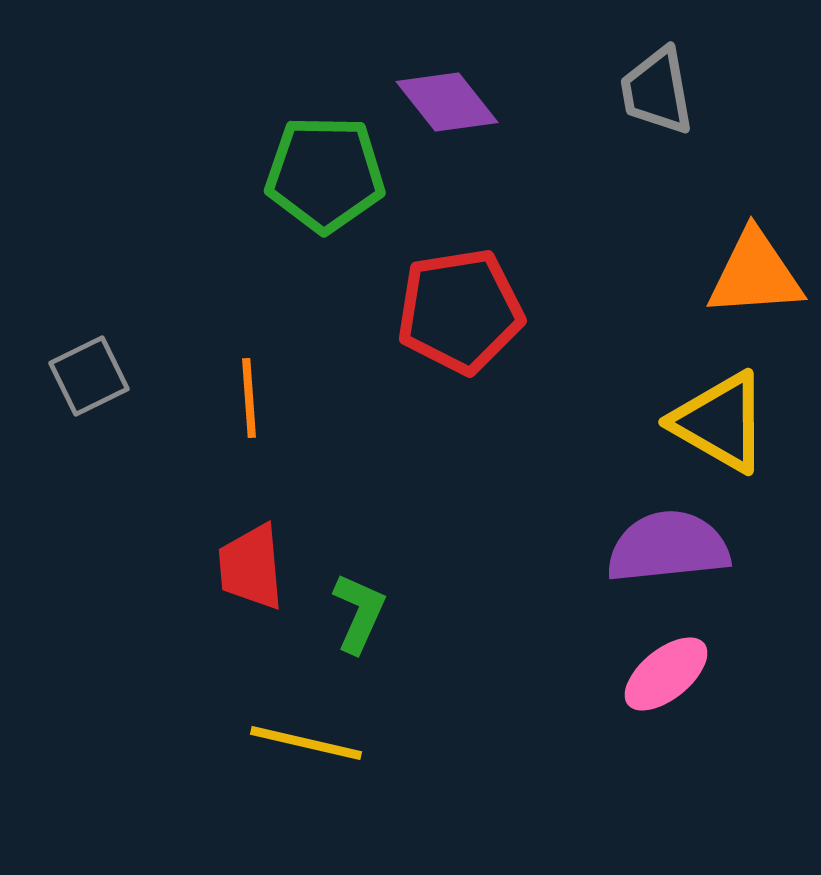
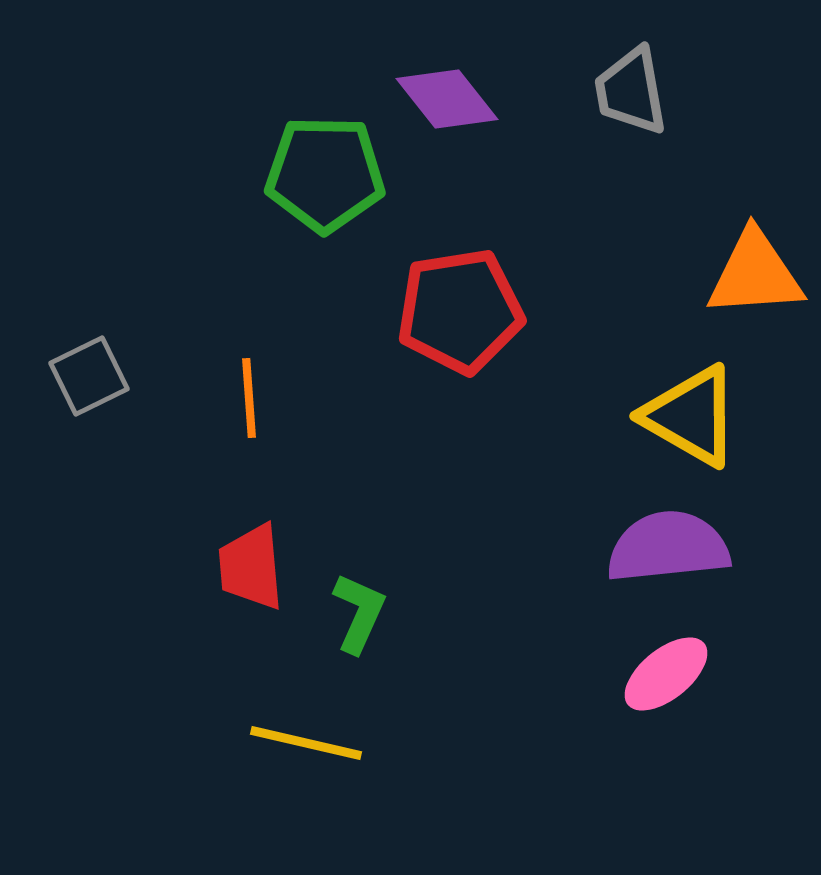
gray trapezoid: moved 26 px left
purple diamond: moved 3 px up
yellow triangle: moved 29 px left, 6 px up
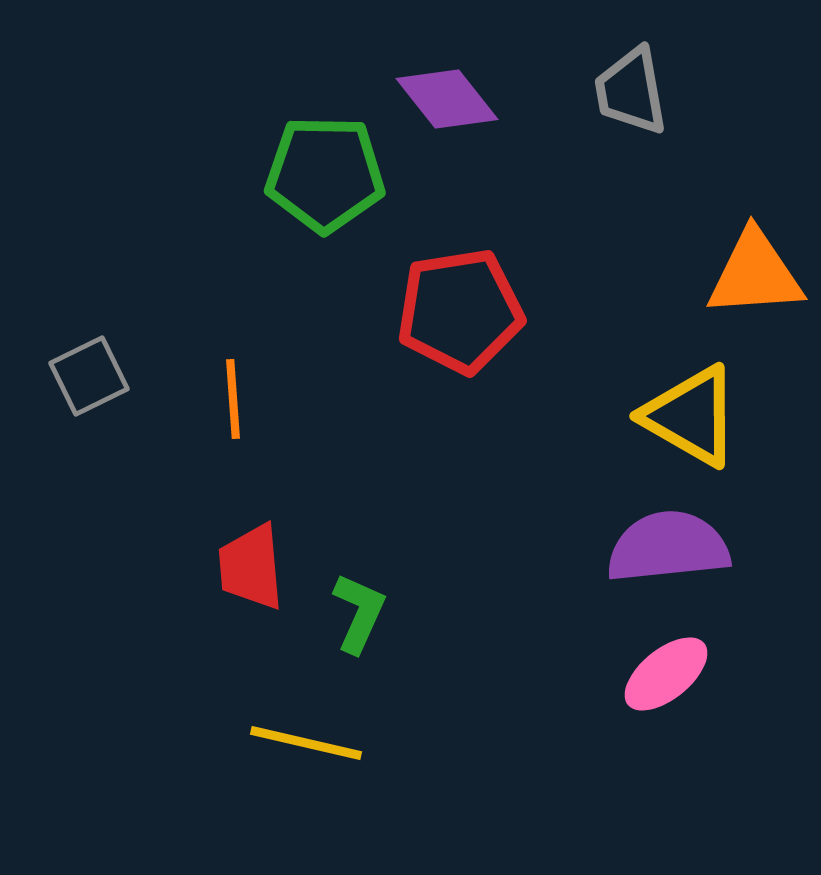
orange line: moved 16 px left, 1 px down
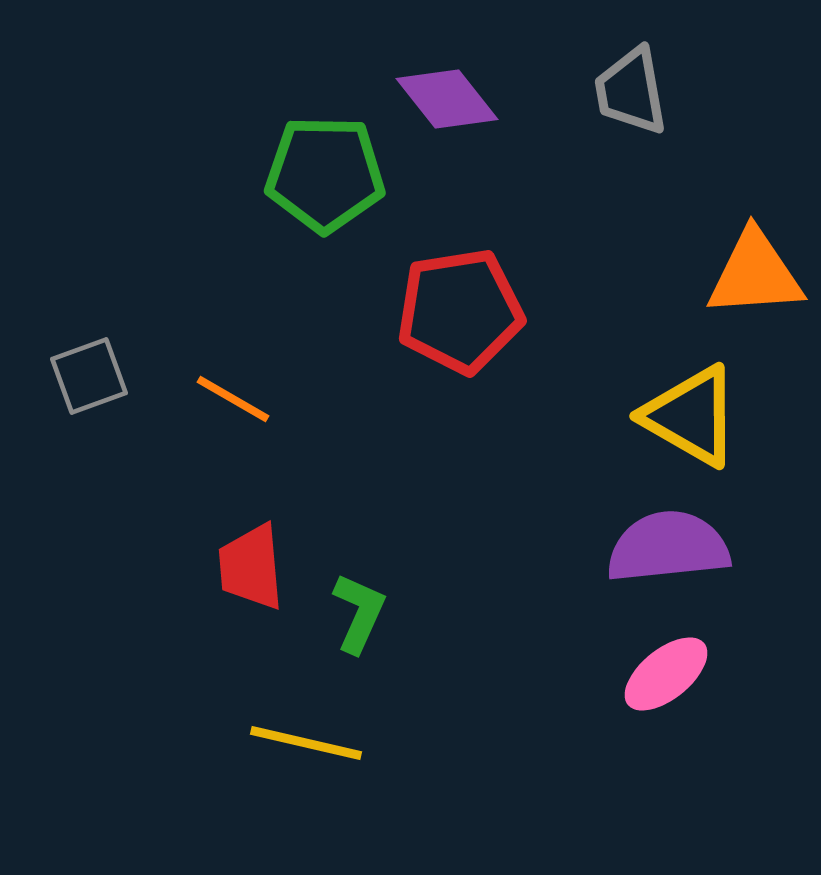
gray square: rotated 6 degrees clockwise
orange line: rotated 56 degrees counterclockwise
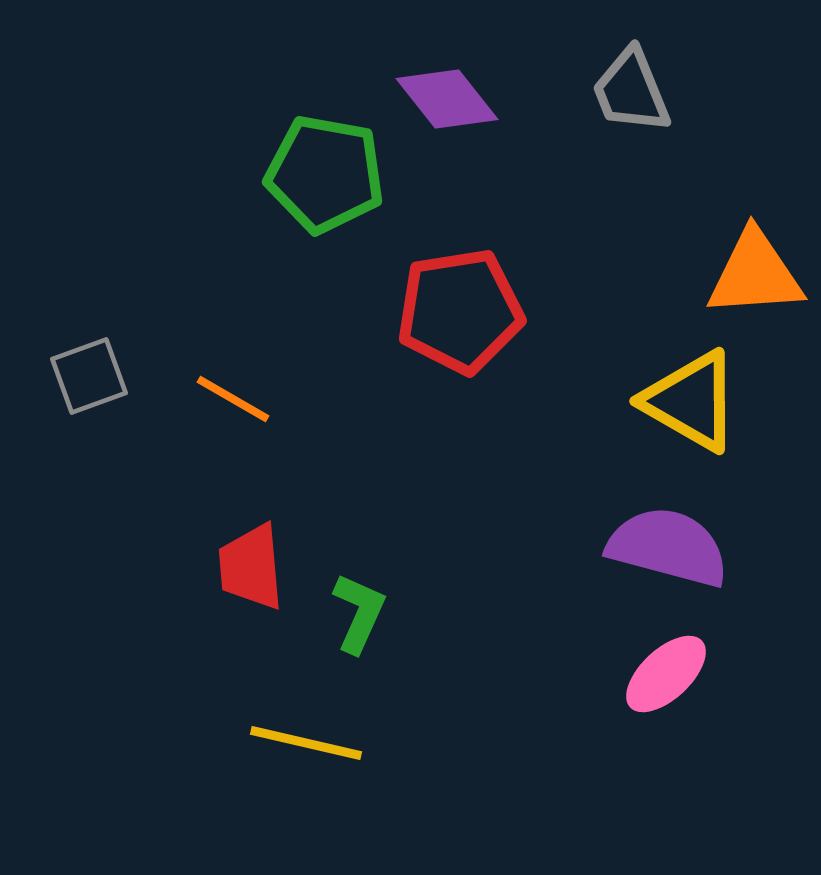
gray trapezoid: rotated 12 degrees counterclockwise
green pentagon: rotated 9 degrees clockwise
yellow triangle: moved 15 px up
purple semicircle: rotated 21 degrees clockwise
pink ellipse: rotated 4 degrees counterclockwise
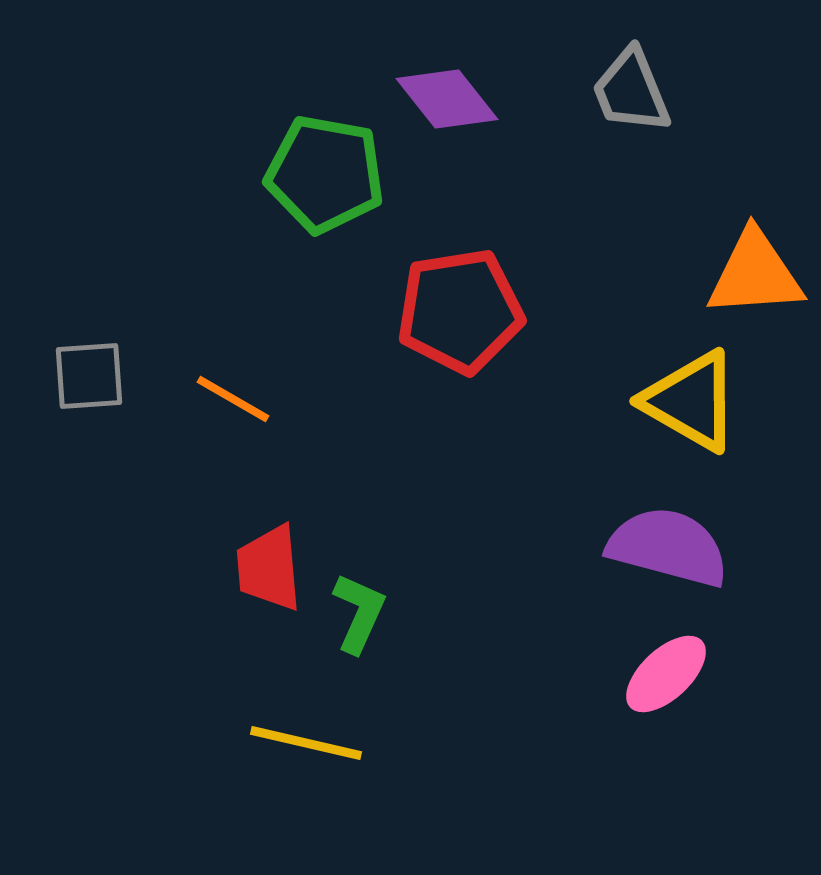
gray square: rotated 16 degrees clockwise
red trapezoid: moved 18 px right, 1 px down
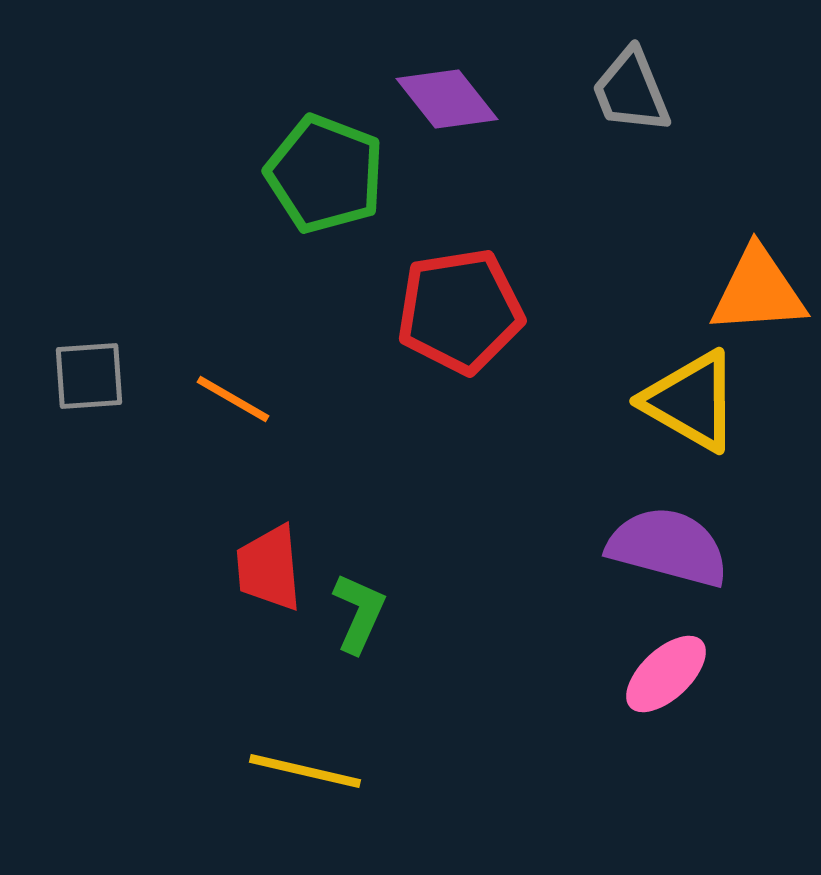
green pentagon: rotated 11 degrees clockwise
orange triangle: moved 3 px right, 17 px down
yellow line: moved 1 px left, 28 px down
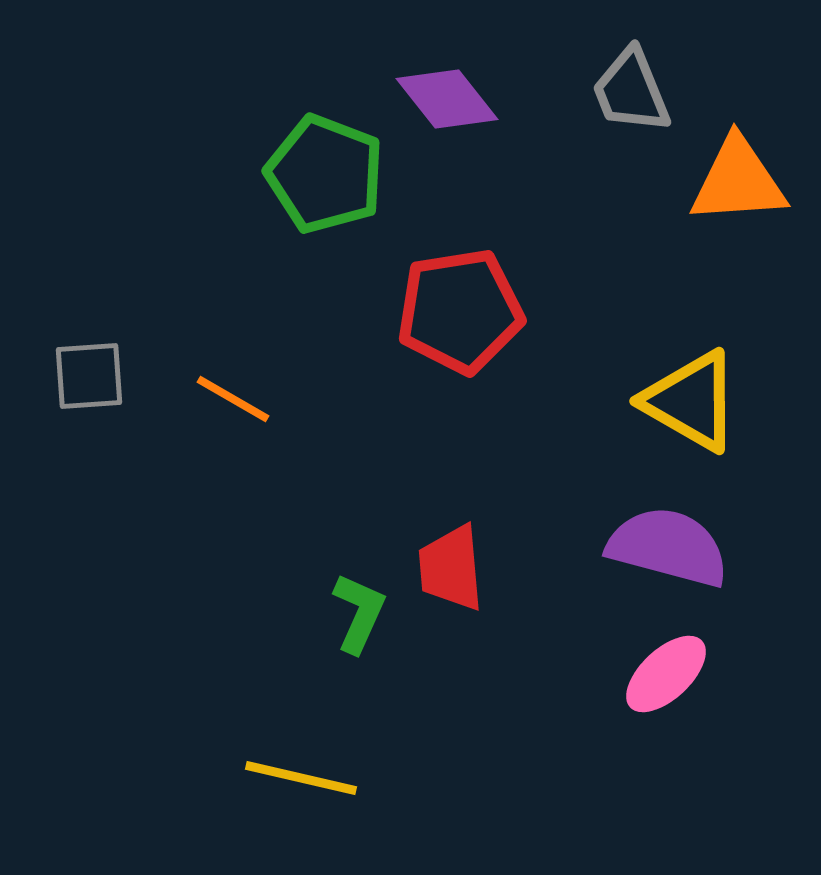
orange triangle: moved 20 px left, 110 px up
red trapezoid: moved 182 px right
yellow line: moved 4 px left, 7 px down
